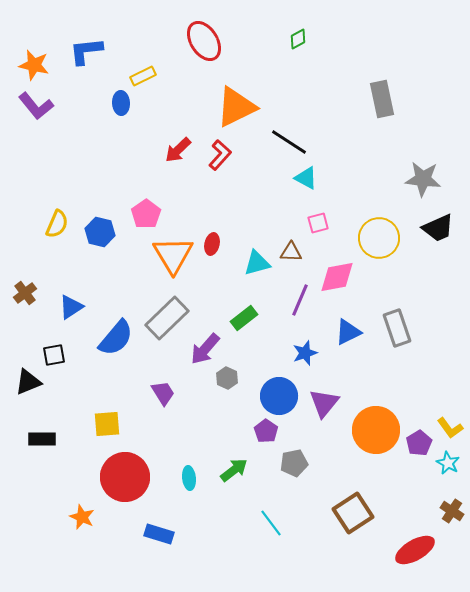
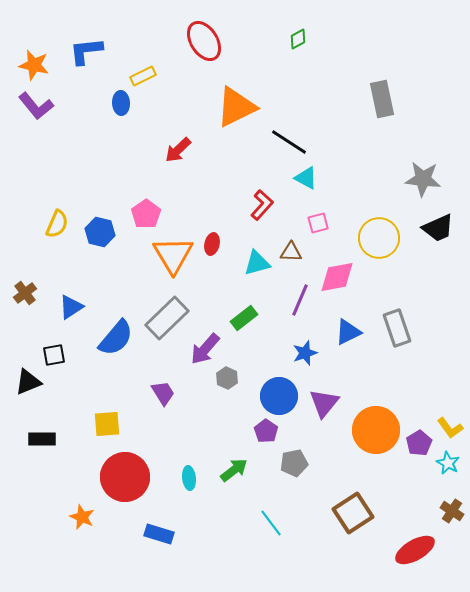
red L-shape at (220, 155): moved 42 px right, 50 px down
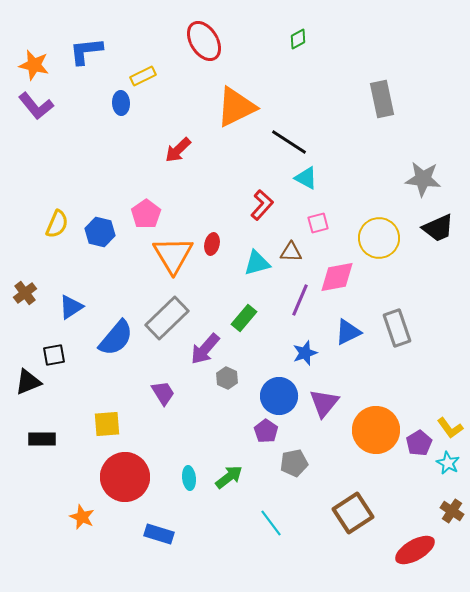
green rectangle at (244, 318): rotated 12 degrees counterclockwise
green arrow at (234, 470): moved 5 px left, 7 px down
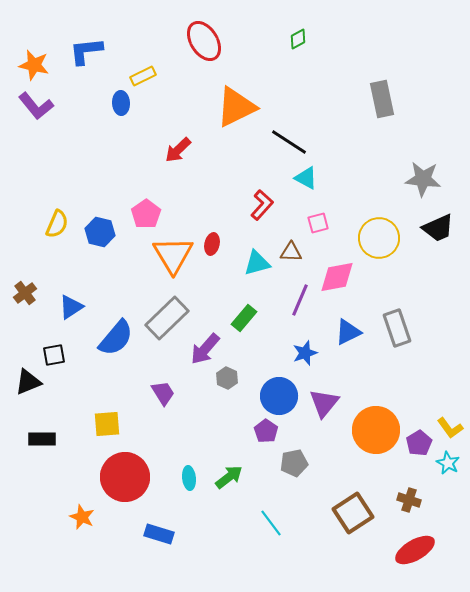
brown cross at (452, 511): moved 43 px left, 11 px up; rotated 15 degrees counterclockwise
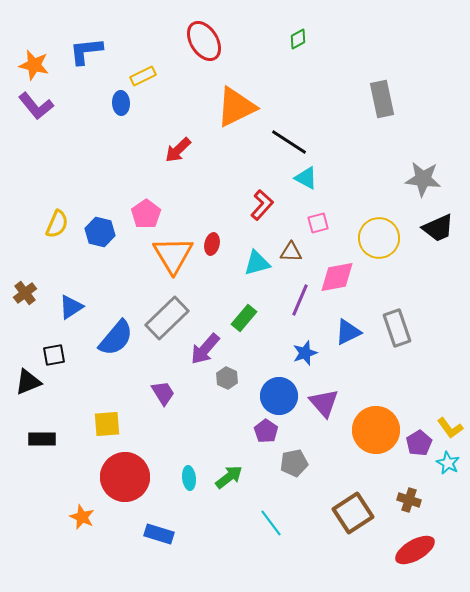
purple triangle at (324, 403): rotated 20 degrees counterclockwise
